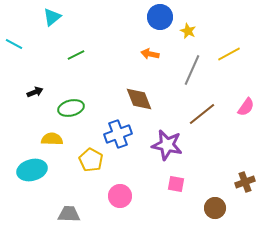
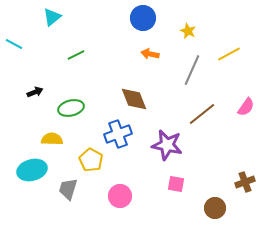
blue circle: moved 17 px left, 1 px down
brown diamond: moved 5 px left
gray trapezoid: moved 1 px left, 25 px up; rotated 75 degrees counterclockwise
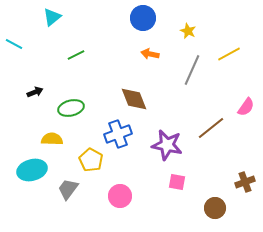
brown line: moved 9 px right, 14 px down
pink square: moved 1 px right, 2 px up
gray trapezoid: rotated 20 degrees clockwise
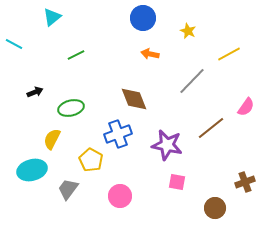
gray line: moved 11 px down; rotated 20 degrees clockwise
yellow semicircle: rotated 65 degrees counterclockwise
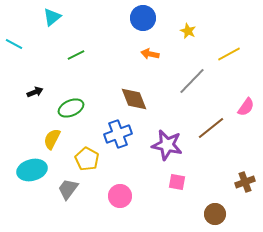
green ellipse: rotated 10 degrees counterclockwise
yellow pentagon: moved 4 px left, 1 px up
brown circle: moved 6 px down
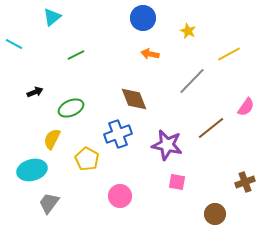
gray trapezoid: moved 19 px left, 14 px down
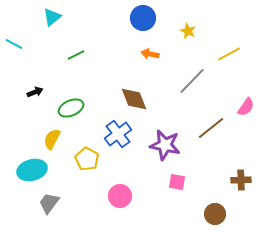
blue cross: rotated 16 degrees counterclockwise
purple star: moved 2 px left
brown cross: moved 4 px left, 2 px up; rotated 18 degrees clockwise
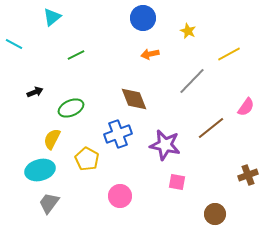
orange arrow: rotated 24 degrees counterclockwise
blue cross: rotated 16 degrees clockwise
cyan ellipse: moved 8 px right
brown cross: moved 7 px right, 5 px up; rotated 18 degrees counterclockwise
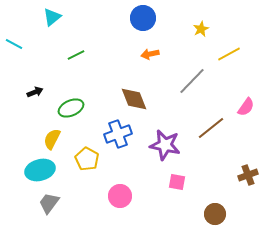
yellow star: moved 13 px right, 2 px up; rotated 21 degrees clockwise
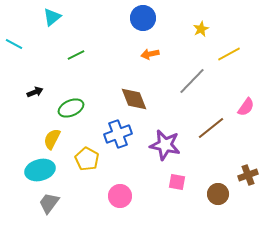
brown circle: moved 3 px right, 20 px up
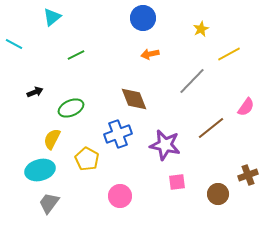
pink square: rotated 18 degrees counterclockwise
